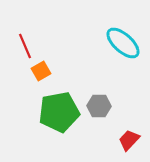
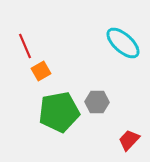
gray hexagon: moved 2 px left, 4 px up
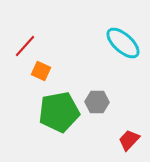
red line: rotated 65 degrees clockwise
orange square: rotated 36 degrees counterclockwise
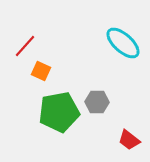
red trapezoid: rotated 95 degrees counterclockwise
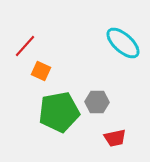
red trapezoid: moved 14 px left, 2 px up; rotated 50 degrees counterclockwise
